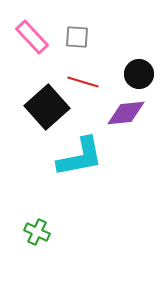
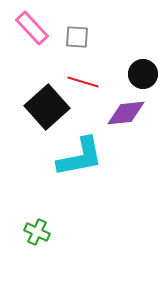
pink rectangle: moved 9 px up
black circle: moved 4 px right
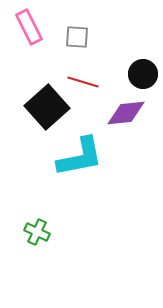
pink rectangle: moved 3 px left, 1 px up; rotated 16 degrees clockwise
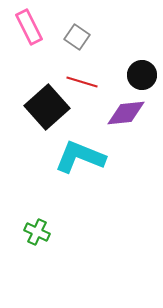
gray square: rotated 30 degrees clockwise
black circle: moved 1 px left, 1 px down
red line: moved 1 px left
cyan L-shape: rotated 147 degrees counterclockwise
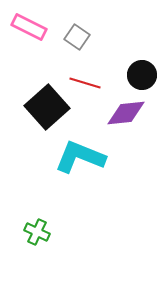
pink rectangle: rotated 36 degrees counterclockwise
red line: moved 3 px right, 1 px down
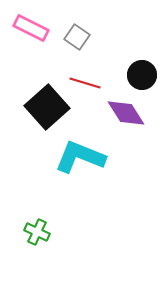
pink rectangle: moved 2 px right, 1 px down
purple diamond: rotated 63 degrees clockwise
